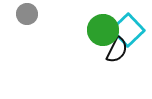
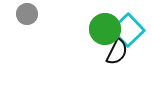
green circle: moved 2 px right, 1 px up
black semicircle: moved 2 px down
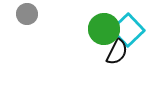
green circle: moved 1 px left
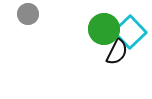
gray circle: moved 1 px right
cyan square: moved 2 px right, 2 px down
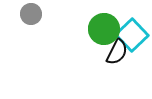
gray circle: moved 3 px right
cyan square: moved 2 px right, 3 px down
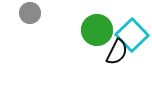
gray circle: moved 1 px left, 1 px up
green circle: moved 7 px left, 1 px down
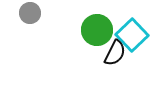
black semicircle: moved 2 px left, 1 px down
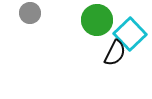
green circle: moved 10 px up
cyan square: moved 2 px left, 1 px up
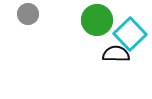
gray circle: moved 2 px left, 1 px down
black semicircle: moved 1 px right, 1 px down; rotated 116 degrees counterclockwise
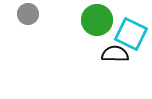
cyan square: moved 1 px right; rotated 20 degrees counterclockwise
black semicircle: moved 1 px left
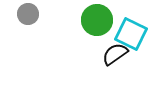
black semicircle: rotated 36 degrees counterclockwise
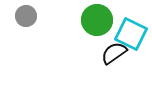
gray circle: moved 2 px left, 2 px down
black semicircle: moved 1 px left, 1 px up
